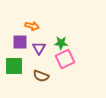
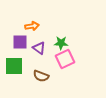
orange arrow: rotated 24 degrees counterclockwise
purple triangle: rotated 24 degrees counterclockwise
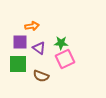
green square: moved 4 px right, 2 px up
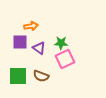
orange arrow: moved 1 px left
green square: moved 12 px down
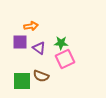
green square: moved 4 px right, 5 px down
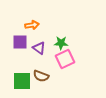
orange arrow: moved 1 px right, 1 px up
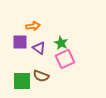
orange arrow: moved 1 px right, 1 px down
green star: rotated 24 degrees clockwise
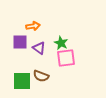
pink square: moved 1 px right, 1 px up; rotated 18 degrees clockwise
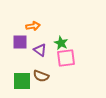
purple triangle: moved 1 px right, 2 px down
